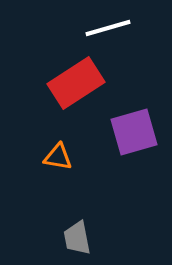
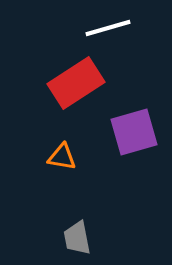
orange triangle: moved 4 px right
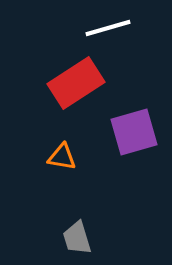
gray trapezoid: rotated 6 degrees counterclockwise
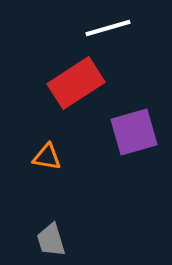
orange triangle: moved 15 px left
gray trapezoid: moved 26 px left, 2 px down
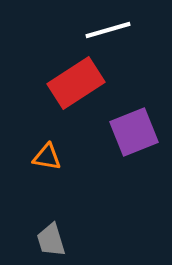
white line: moved 2 px down
purple square: rotated 6 degrees counterclockwise
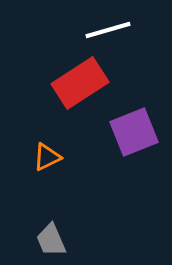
red rectangle: moved 4 px right
orange triangle: rotated 36 degrees counterclockwise
gray trapezoid: rotated 6 degrees counterclockwise
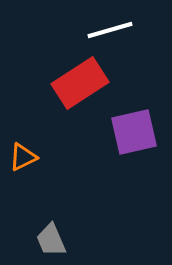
white line: moved 2 px right
purple square: rotated 9 degrees clockwise
orange triangle: moved 24 px left
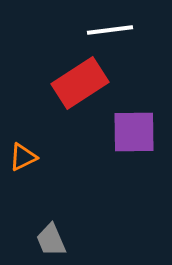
white line: rotated 9 degrees clockwise
purple square: rotated 12 degrees clockwise
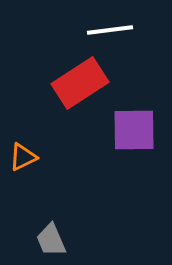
purple square: moved 2 px up
